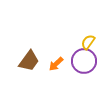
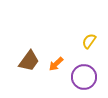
yellow semicircle: moved 1 px right, 1 px up
purple circle: moved 16 px down
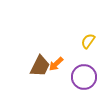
yellow semicircle: moved 1 px left
brown trapezoid: moved 11 px right, 5 px down; rotated 10 degrees counterclockwise
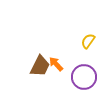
orange arrow: rotated 91 degrees clockwise
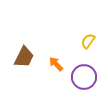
brown trapezoid: moved 16 px left, 9 px up
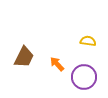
yellow semicircle: rotated 63 degrees clockwise
orange arrow: moved 1 px right
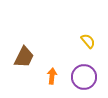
yellow semicircle: rotated 42 degrees clockwise
orange arrow: moved 5 px left, 12 px down; rotated 49 degrees clockwise
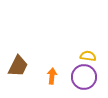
yellow semicircle: moved 15 px down; rotated 42 degrees counterclockwise
brown trapezoid: moved 6 px left, 9 px down
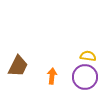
purple circle: moved 1 px right
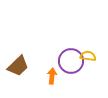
brown trapezoid: rotated 20 degrees clockwise
purple circle: moved 14 px left, 16 px up
